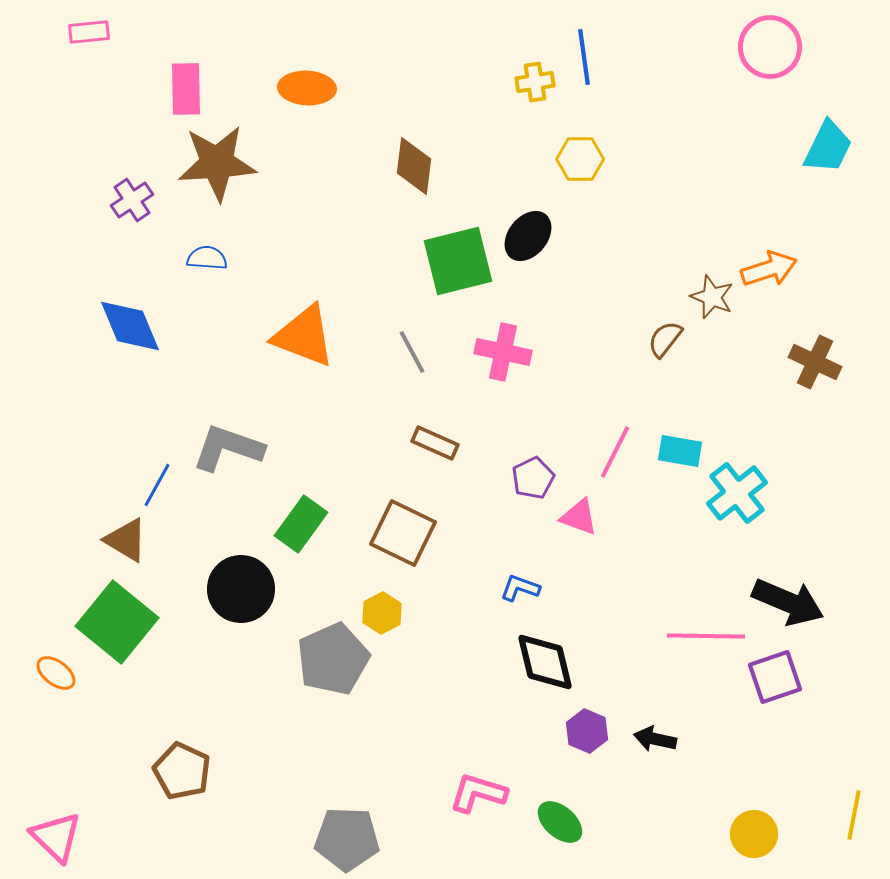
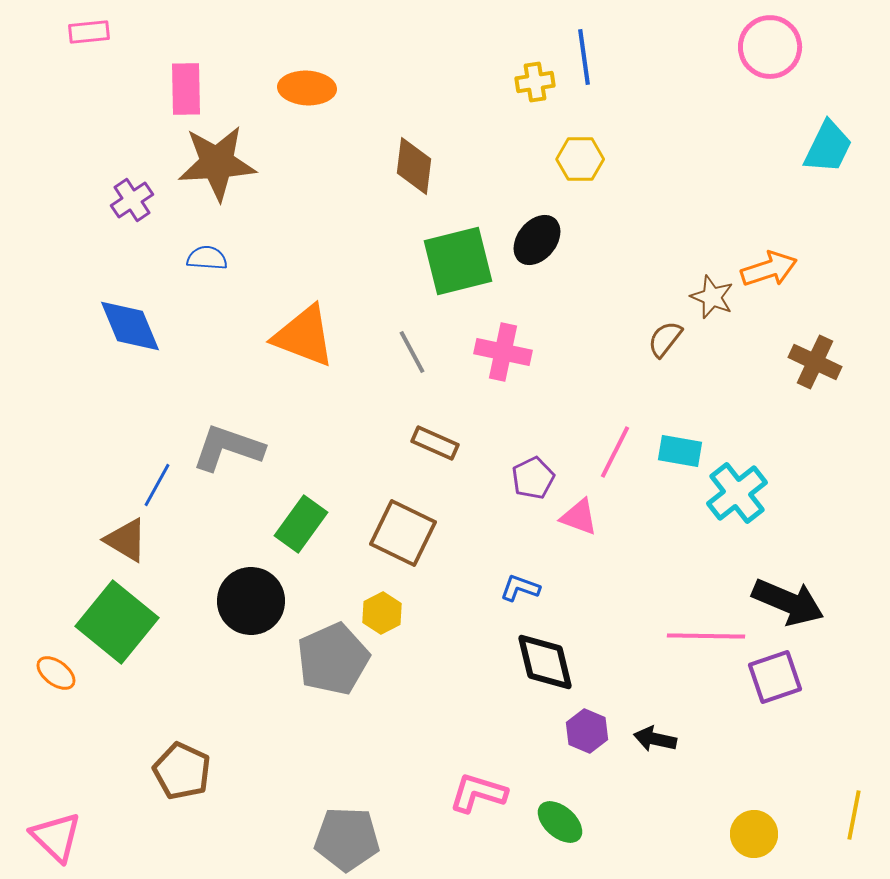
black ellipse at (528, 236): moved 9 px right, 4 px down
black circle at (241, 589): moved 10 px right, 12 px down
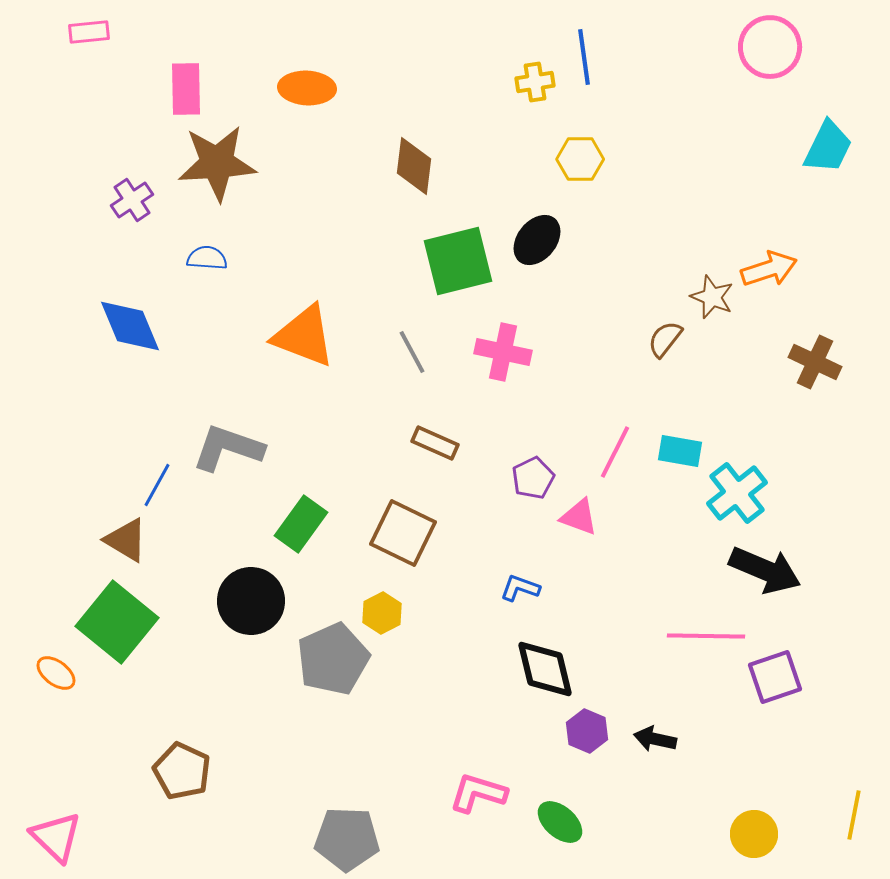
black arrow at (788, 602): moved 23 px left, 32 px up
black diamond at (545, 662): moved 7 px down
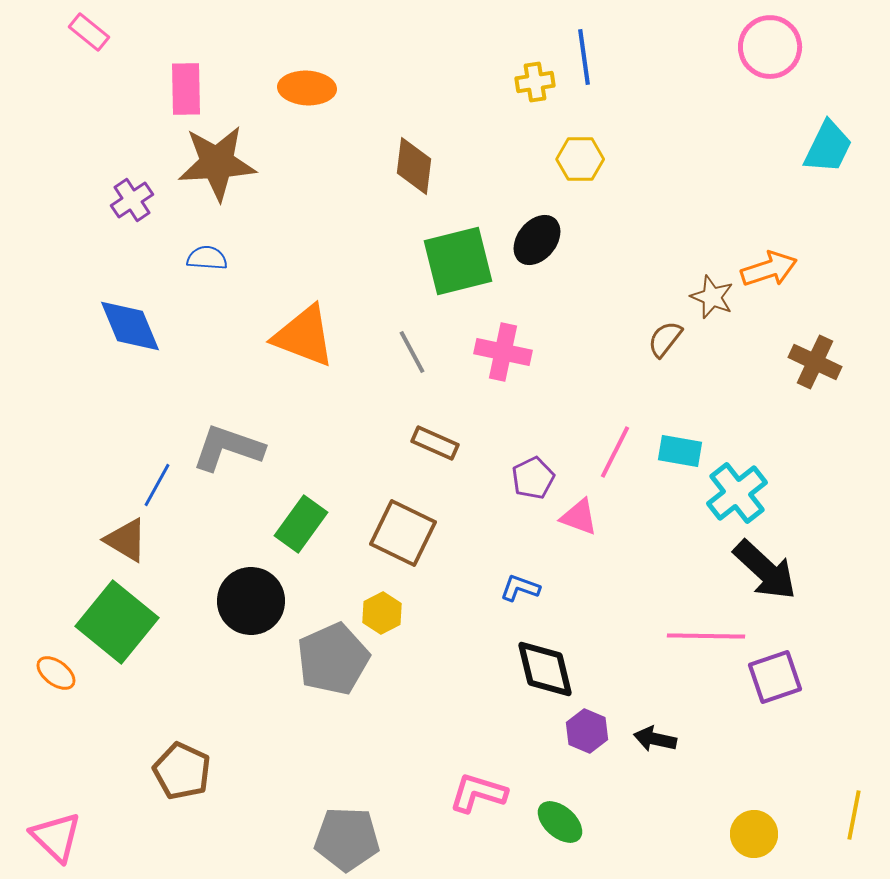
pink rectangle at (89, 32): rotated 45 degrees clockwise
black arrow at (765, 570): rotated 20 degrees clockwise
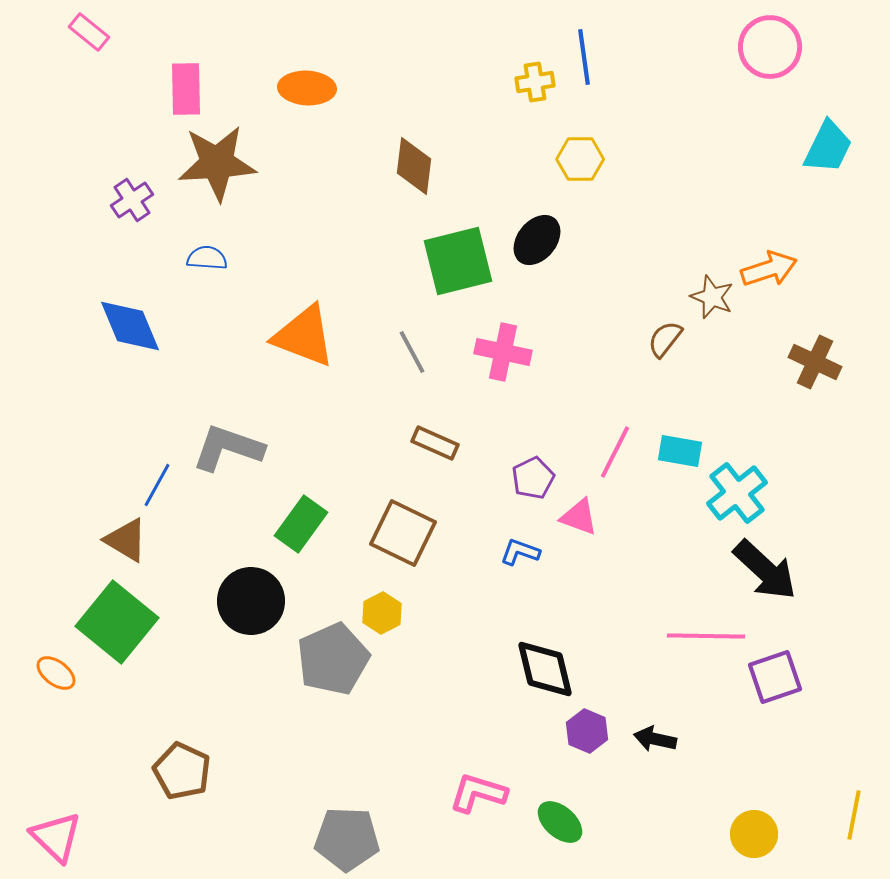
blue L-shape at (520, 588): moved 36 px up
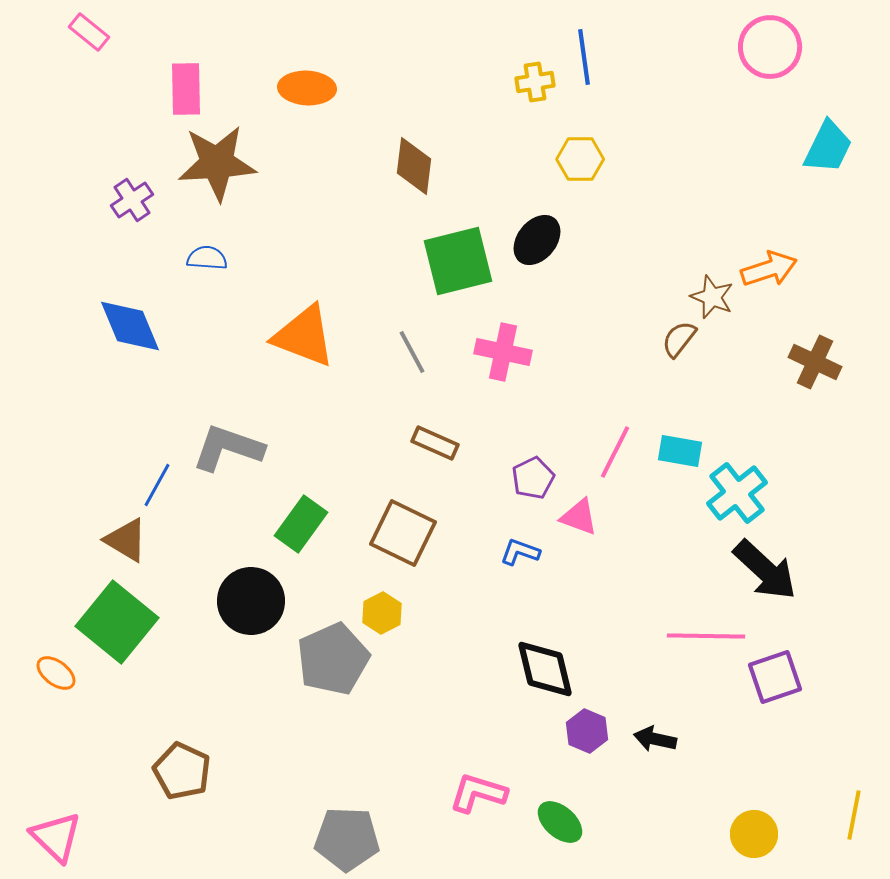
brown semicircle at (665, 339): moved 14 px right
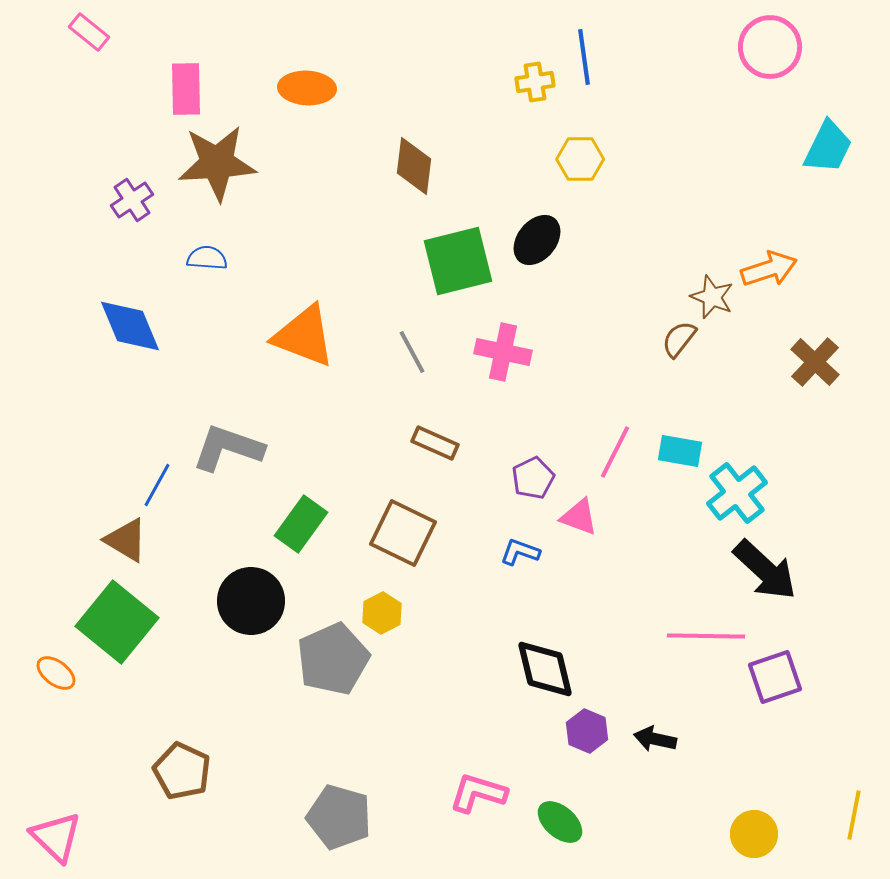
brown cross at (815, 362): rotated 18 degrees clockwise
gray pentagon at (347, 839): moved 8 px left, 22 px up; rotated 14 degrees clockwise
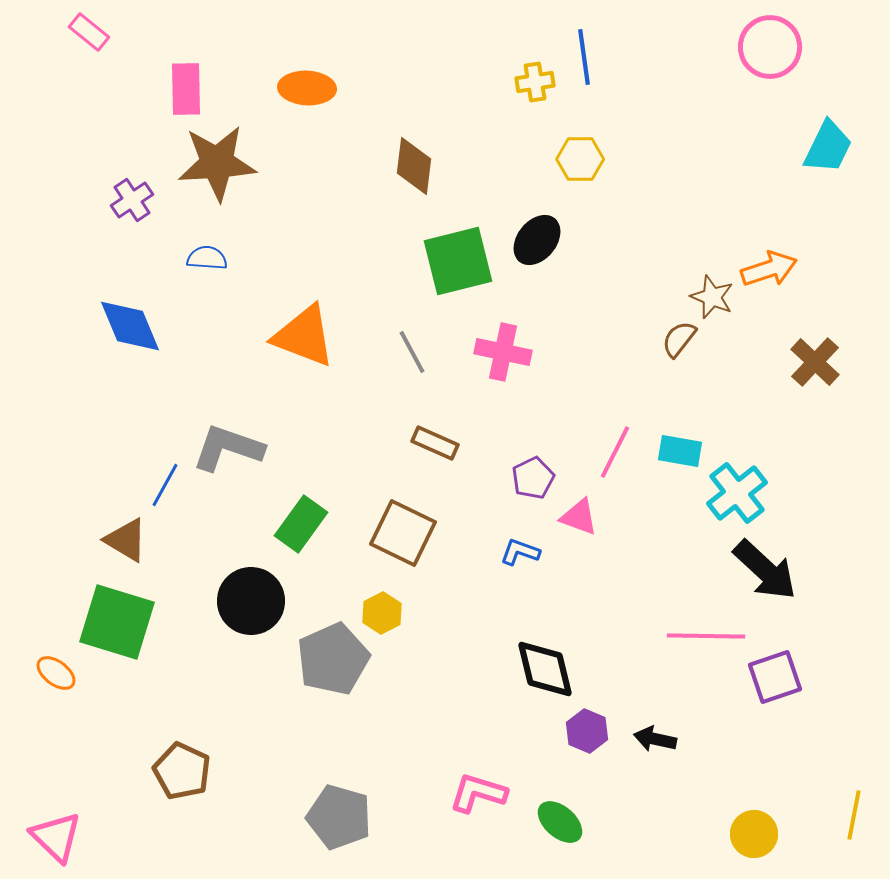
blue line at (157, 485): moved 8 px right
green square at (117, 622): rotated 22 degrees counterclockwise
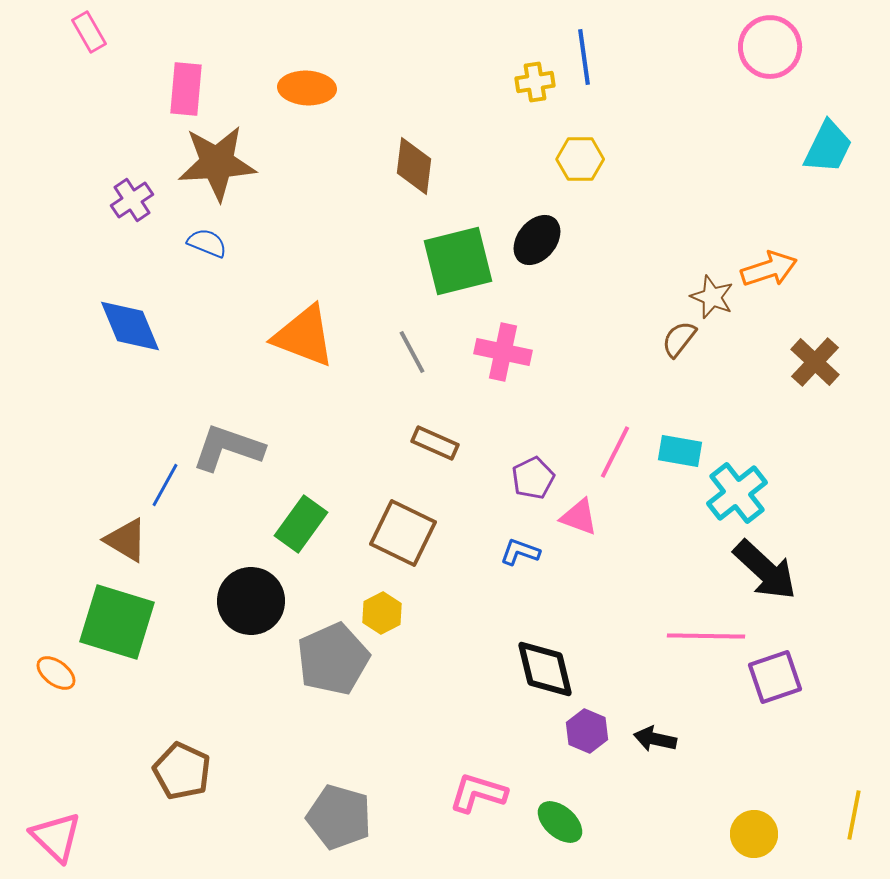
pink rectangle at (89, 32): rotated 21 degrees clockwise
pink rectangle at (186, 89): rotated 6 degrees clockwise
blue semicircle at (207, 258): moved 15 px up; rotated 18 degrees clockwise
